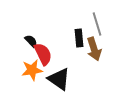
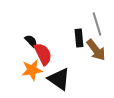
brown arrow: moved 2 px right, 1 px down; rotated 20 degrees counterclockwise
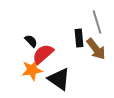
gray line: moved 2 px up
brown arrow: moved 1 px up
red semicircle: rotated 105 degrees counterclockwise
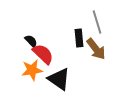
red semicircle: rotated 85 degrees clockwise
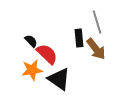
red semicircle: moved 4 px right
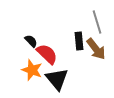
black rectangle: moved 3 px down
orange star: rotated 30 degrees clockwise
black triangle: moved 2 px left; rotated 15 degrees clockwise
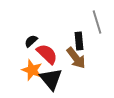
black semicircle: rotated 88 degrees counterclockwise
brown arrow: moved 20 px left, 9 px down
black triangle: moved 6 px left
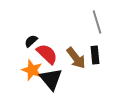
black rectangle: moved 16 px right, 14 px down
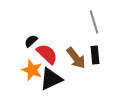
gray line: moved 3 px left
black triangle: rotated 45 degrees clockwise
